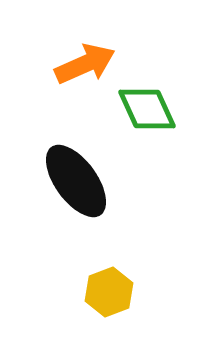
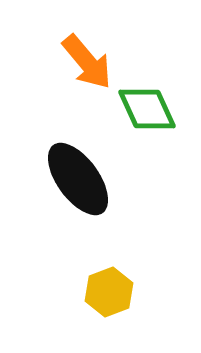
orange arrow: moved 2 px right, 2 px up; rotated 74 degrees clockwise
black ellipse: moved 2 px right, 2 px up
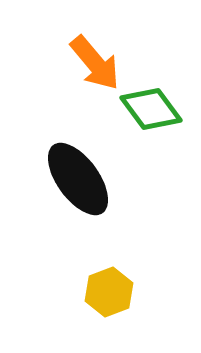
orange arrow: moved 8 px right, 1 px down
green diamond: moved 4 px right; rotated 12 degrees counterclockwise
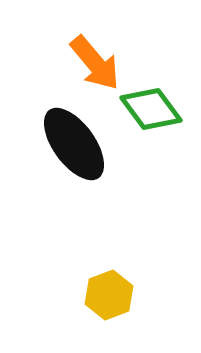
black ellipse: moved 4 px left, 35 px up
yellow hexagon: moved 3 px down
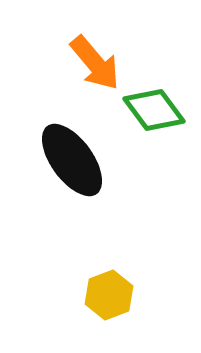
green diamond: moved 3 px right, 1 px down
black ellipse: moved 2 px left, 16 px down
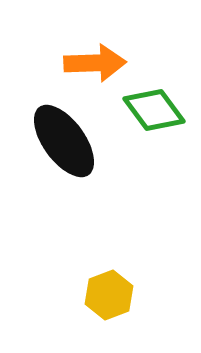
orange arrow: rotated 52 degrees counterclockwise
black ellipse: moved 8 px left, 19 px up
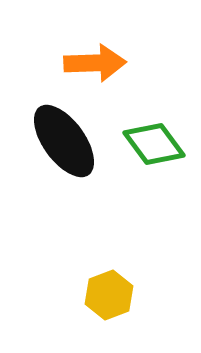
green diamond: moved 34 px down
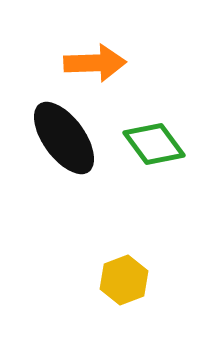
black ellipse: moved 3 px up
yellow hexagon: moved 15 px right, 15 px up
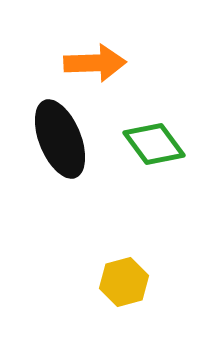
black ellipse: moved 4 px left, 1 px down; rotated 14 degrees clockwise
yellow hexagon: moved 2 px down; rotated 6 degrees clockwise
